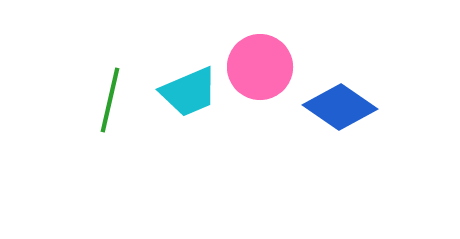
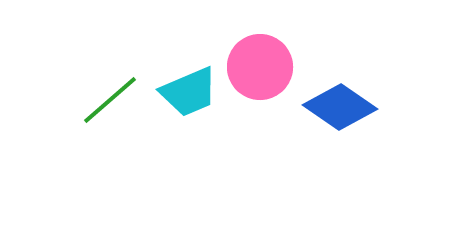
green line: rotated 36 degrees clockwise
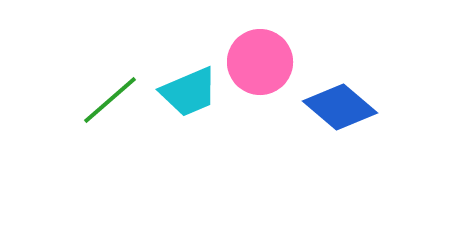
pink circle: moved 5 px up
blue diamond: rotated 6 degrees clockwise
